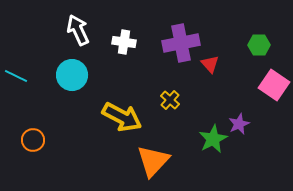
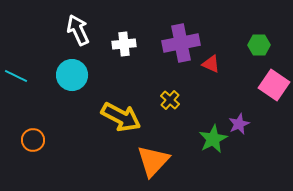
white cross: moved 2 px down; rotated 15 degrees counterclockwise
red triangle: moved 1 px right; rotated 24 degrees counterclockwise
yellow arrow: moved 1 px left
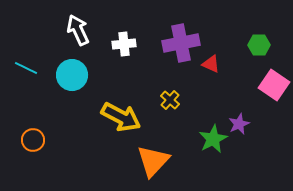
cyan line: moved 10 px right, 8 px up
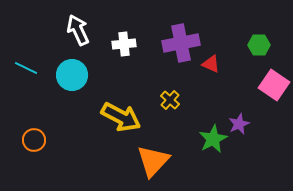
orange circle: moved 1 px right
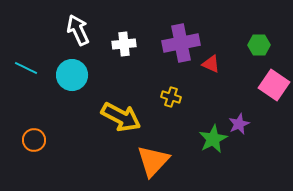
yellow cross: moved 1 px right, 3 px up; rotated 24 degrees counterclockwise
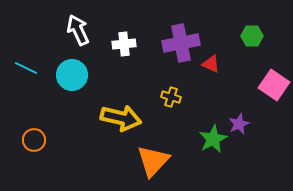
green hexagon: moved 7 px left, 9 px up
yellow arrow: moved 1 px down; rotated 15 degrees counterclockwise
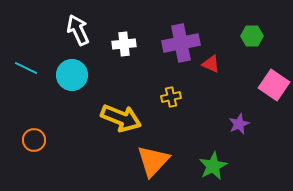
yellow cross: rotated 30 degrees counterclockwise
yellow arrow: rotated 9 degrees clockwise
green star: moved 27 px down
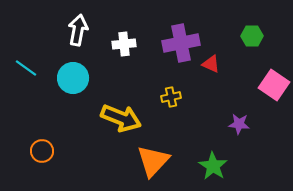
white arrow: rotated 36 degrees clockwise
cyan line: rotated 10 degrees clockwise
cyan circle: moved 1 px right, 3 px down
purple star: rotated 30 degrees clockwise
orange circle: moved 8 px right, 11 px down
green star: rotated 12 degrees counterclockwise
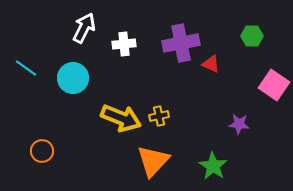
white arrow: moved 6 px right, 2 px up; rotated 16 degrees clockwise
yellow cross: moved 12 px left, 19 px down
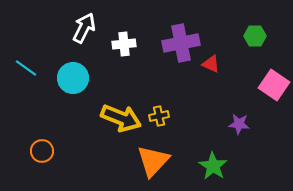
green hexagon: moved 3 px right
